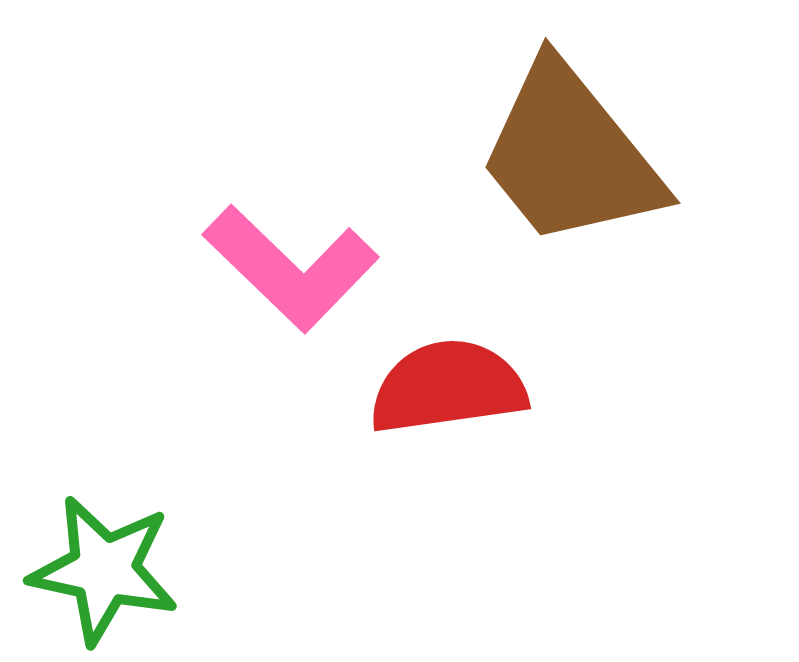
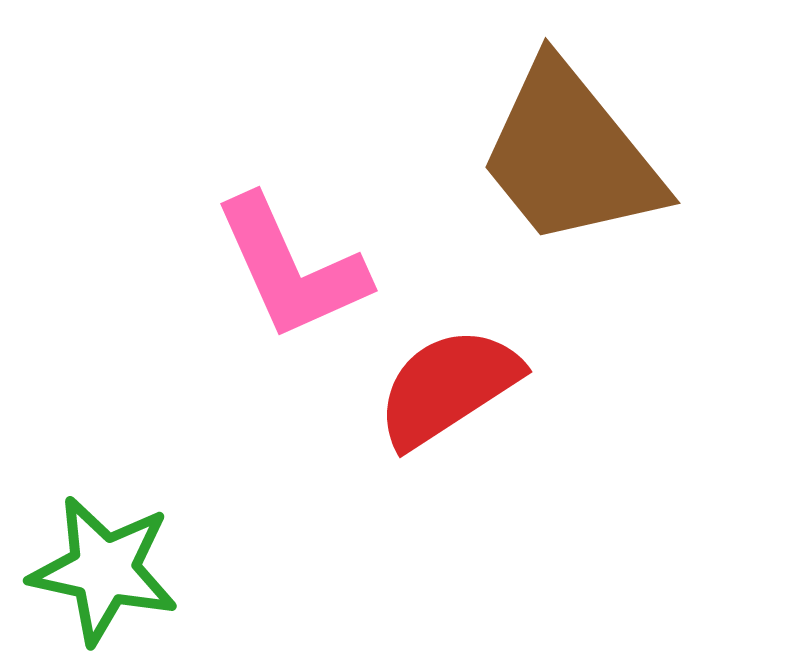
pink L-shape: rotated 22 degrees clockwise
red semicircle: rotated 25 degrees counterclockwise
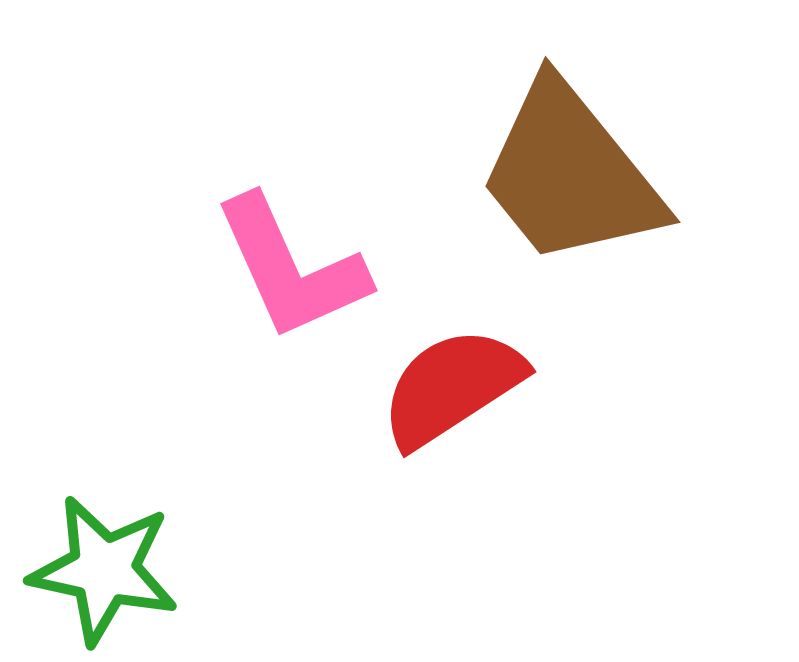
brown trapezoid: moved 19 px down
red semicircle: moved 4 px right
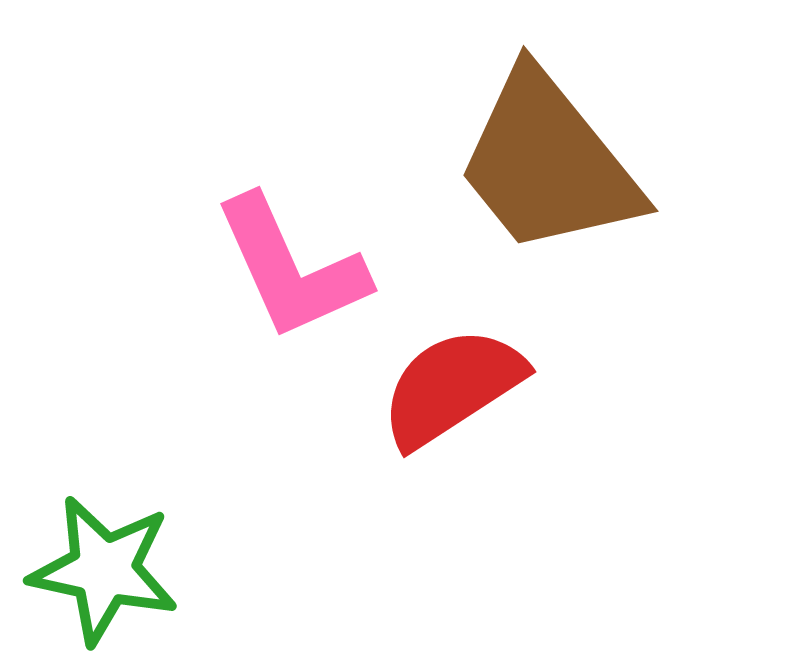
brown trapezoid: moved 22 px left, 11 px up
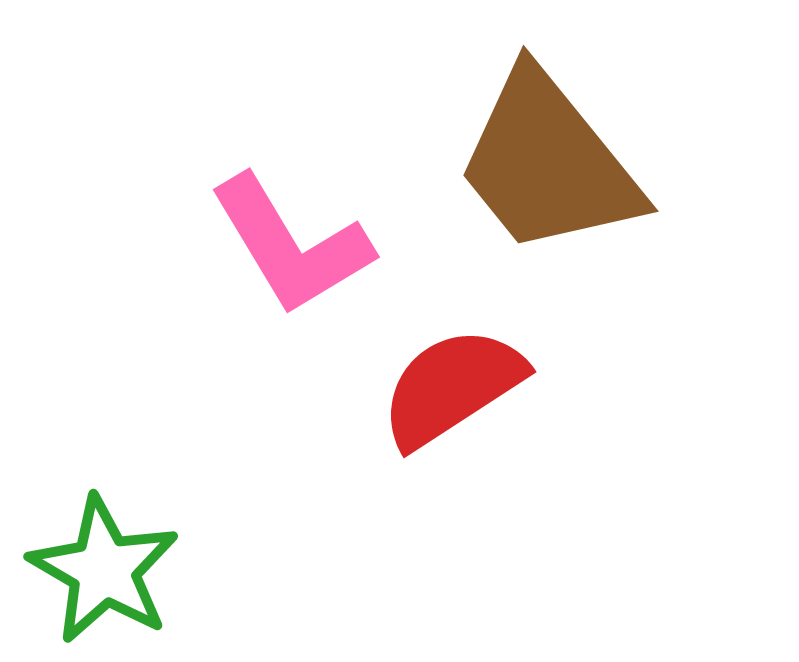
pink L-shape: moved 23 px up; rotated 7 degrees counterclockwise
green star: rotated 18 degrees clockwise
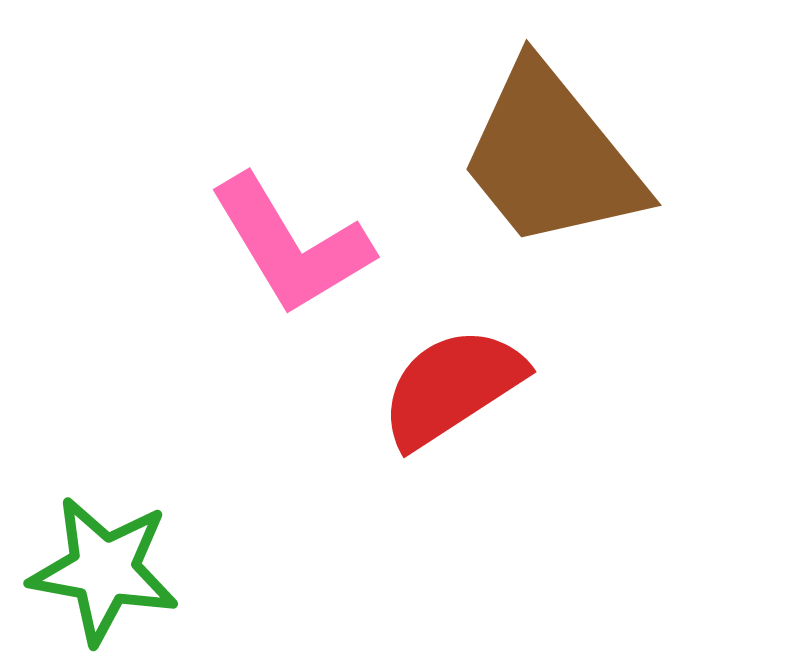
brown trapezoid: moved 3 px right, 6 px up
green star: rotated 20 degrees counterclockwise
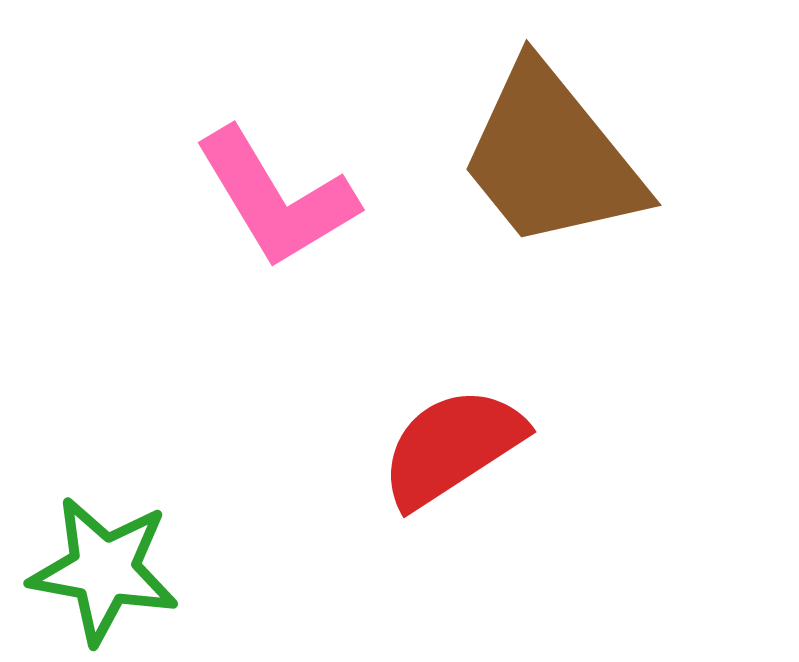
pink L-shape: moved 15 px left, 47 px up
red semicircle: moved 60 px down
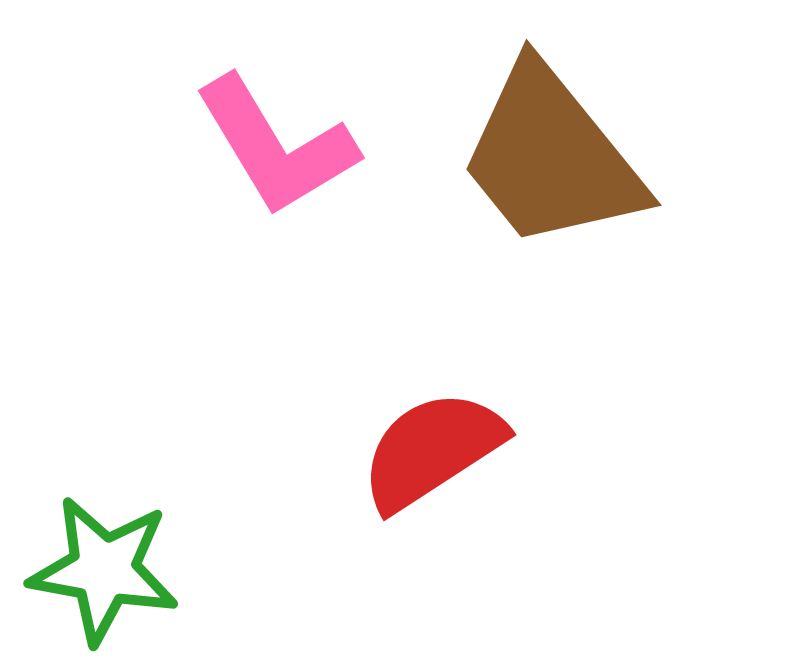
pink L-shape: moved 52 px up
red semicircle: moved 20 px left, 3 px down
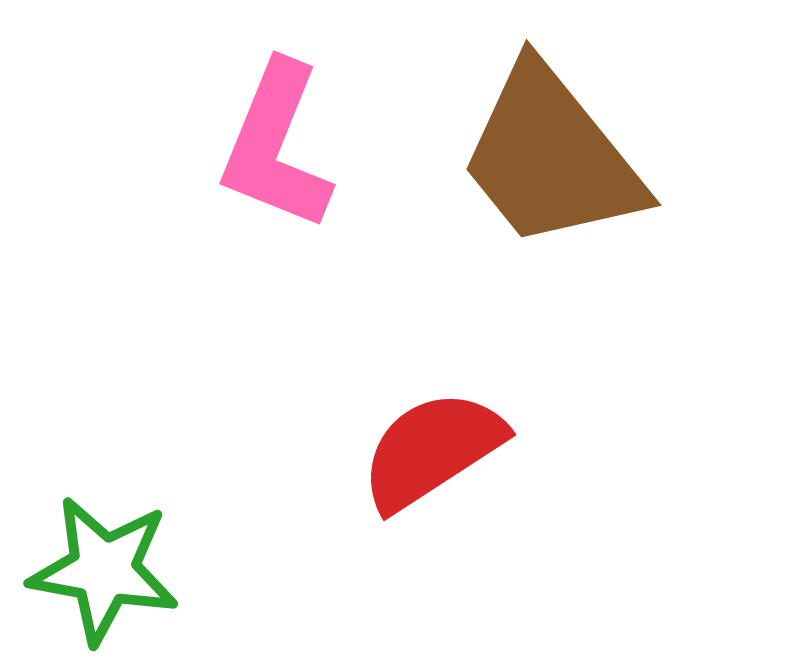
pink L-shape: rotated 53 degrees clockwise
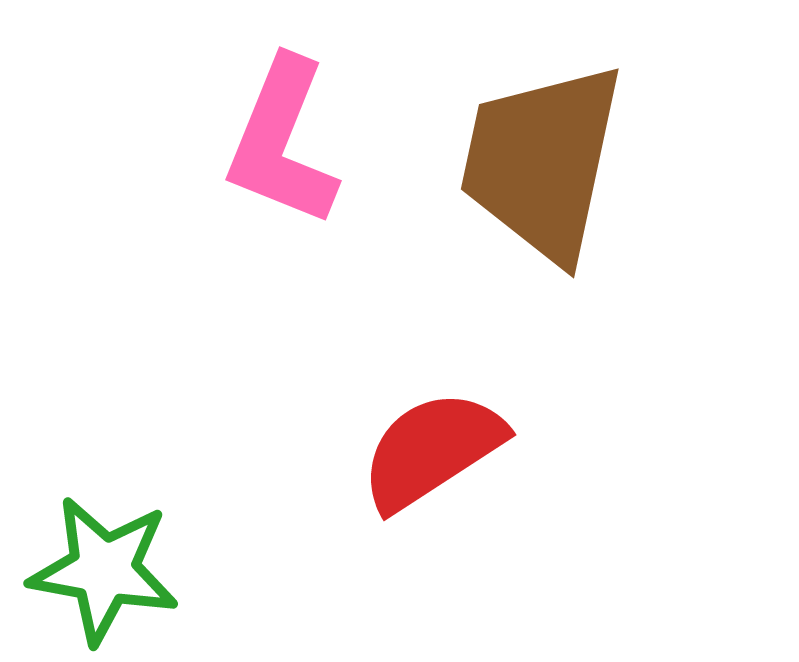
pink L-shape: moved 6 px right, 4 px up
brown trapezoid: moved 9 px left, 5 px down; rotated 51 degrees clockwise
